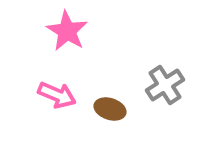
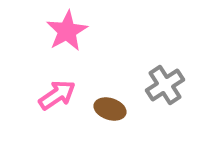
pink star: rotated 12 degrees clockwise
pink arrow: rotated 57 degrees counterclockwise
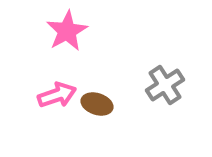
pink arrow: rotated 15 degrees clockwise
brown ellipse: moved 13 px left, 5 px up
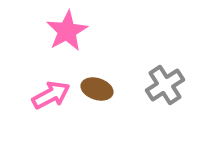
pink arrow: moved 6 px left; rotated 9 degrees counterclockwise
brown ellipse: moved 15 px up
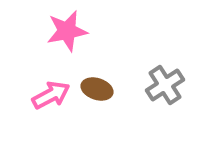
pink star: rotated 18 degrees clockwise
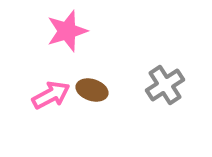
pink star: rotated 6 degrees counterclockwise
brown ellipse: moved 5 px left, 1 px down
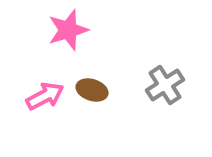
pink star: moved 1 px right, 1 px up
pink arrow: moved 6 px left, 1 px down
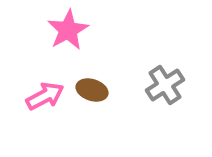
pink star: rotated 12 degrees counterclockwise
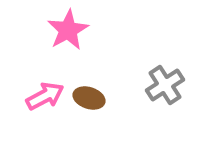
brown ellipse: moved 3 px left, 8 px down
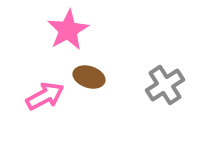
brown ellipse: moved 21 px up
